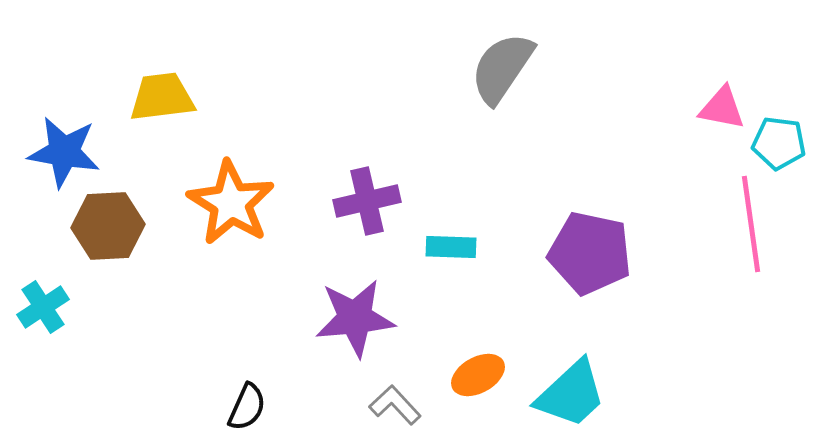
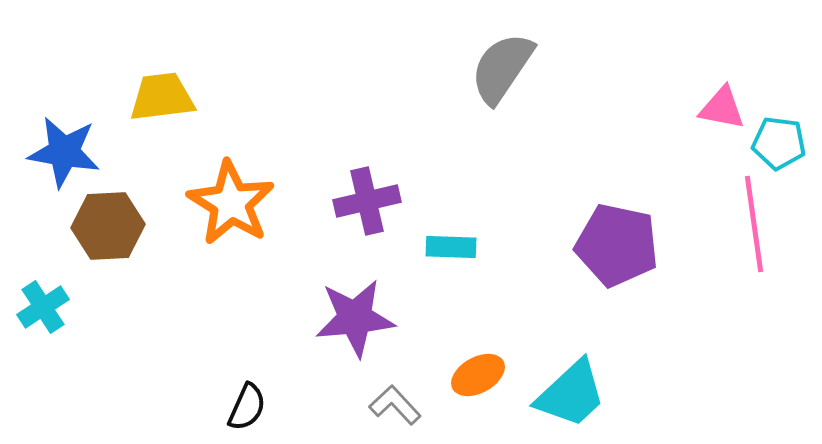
pink line: moved 3 px right
purple pentagon: moved 27 px right, 8 px up
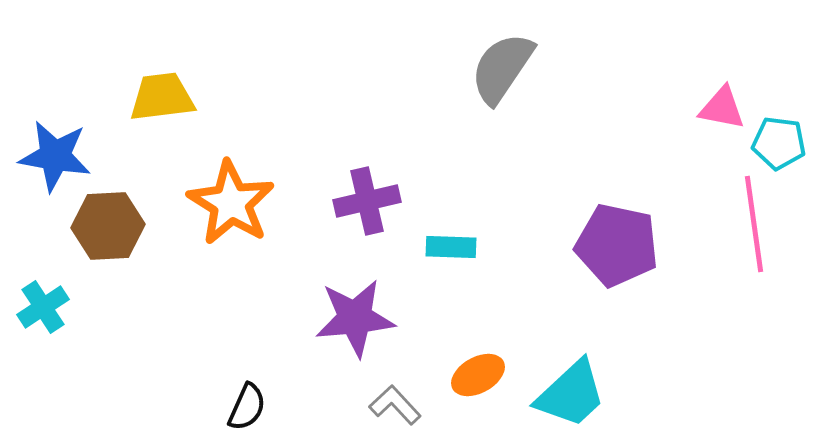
blue star: moved 9 px left, 4 px down
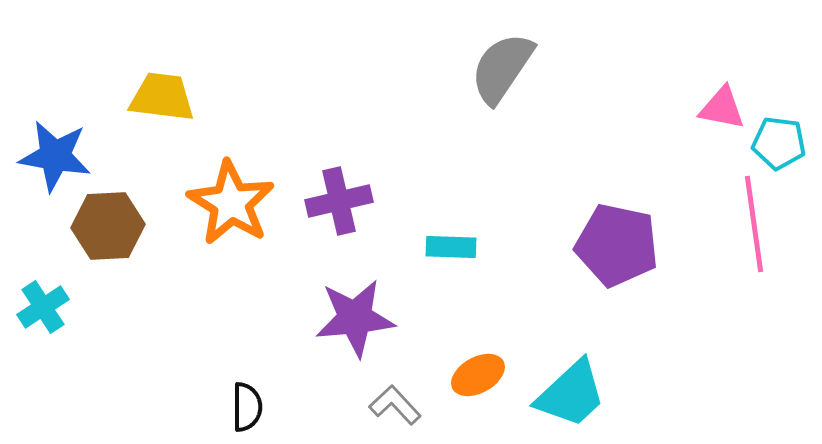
yellow trapezoid: rotated 14 degrees clockwise
purple cross: moved 28 px left
black semicircle: rotated 24 degrees counterclockwise
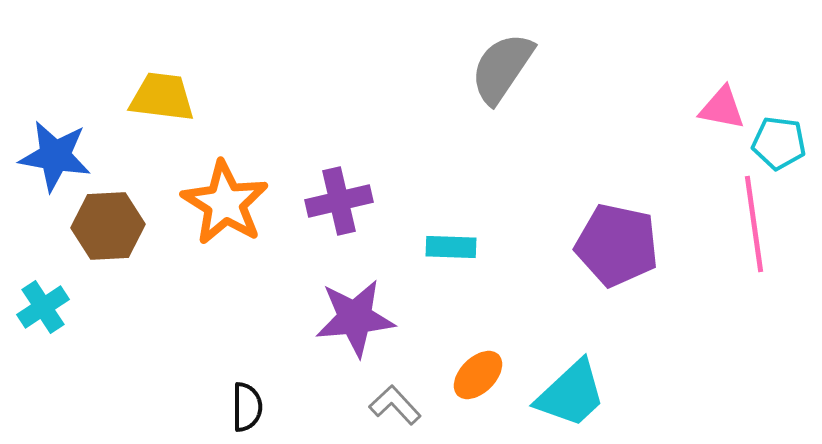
orange star: moved 6 px left
orange ellipse: rotated 16 degrees counterclockwise
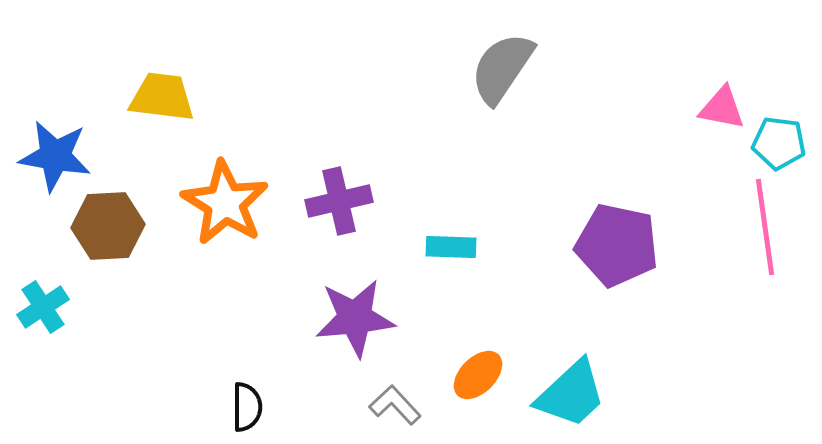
pink line: moved 11 px right, 3 px down
